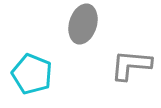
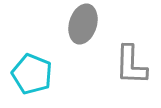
gray L-shape: rotated 93 degrees counterclockwise
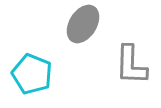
gray ellipse: rotated 15 degrees clockwise
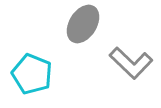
gray L-shape: moved 2 px up; rotated 48 degrees counterclockwise
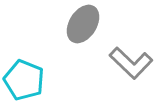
cyan pentagon: moved 8 px left, 6 px down
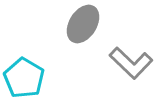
cyan pentagon: moved 2 px up; rotated 9 degrees clockwise
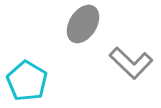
cyan pentagon: moved 3 px right, 3 px down
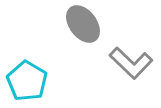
gray ellipse: rotated 69 degrees counterclockwise
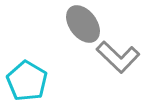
gray L-shape: moved 13 px left, 6 px up
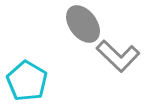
gray L-shape: moved 1 px up
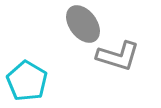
gray L-shape: rotated 27 degrees counterclockwise
